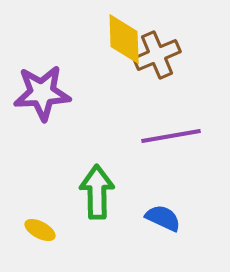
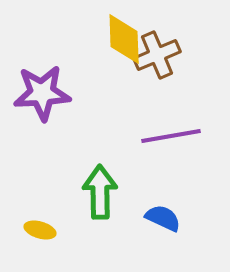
green arrow: moved 3 px right
yellow ellipse: rotated 12 degrees counterclockwise
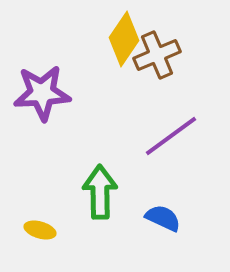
yellow diamond: rotated 36 degrees clockwise
purple line: rotated 26 degrees counterclockwise
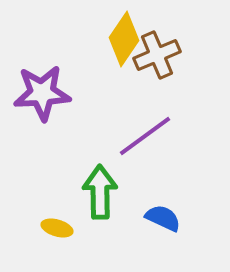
purple line: moved 26 px left
yellow ellipse: moved 17 px right, 2 px up
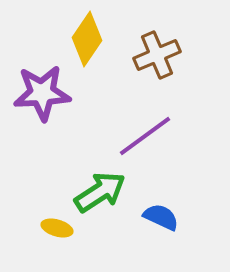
yellow diamond: moved 37 px left
green arrow: rotated 58 degrees clockwise
blue semicircle: moved 2 px left, 1 px up
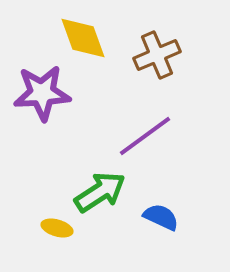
yellow diamond: moved 4 px left, 1 px up; rotated 54 degrees counterclockwise
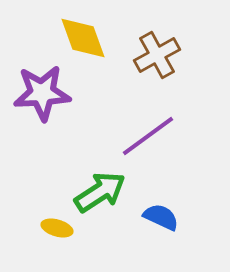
brown cross: rotated 6 degrees counterclockwise
purple line: moved 3 px right
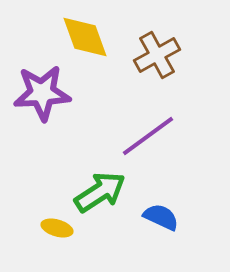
yellow diamond: moved 2 px right, 1 px up
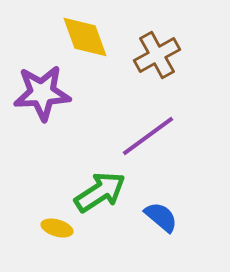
blue semicircle: rotated 15 degrees clockwise
